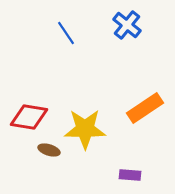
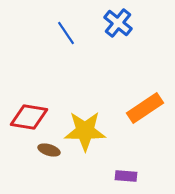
blue cross: moved 9 px left, 2 px up
yellow star: moved 2 px down
purple rectangle: moved 4 px left, 1 px down
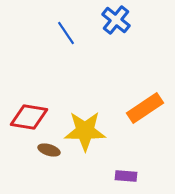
blue cross: moved 2 px left, 3 px up
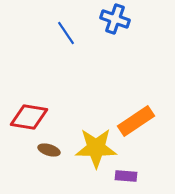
blue cross: moved 1 px left, 1 px up; rotated 20 degrees counterclockwise
orange rectangle: moved 9 px left, 13 px down
yellow star: moved 11 px right, 17 px down
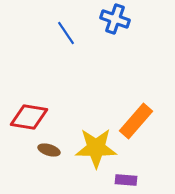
orange rectangle: rotated 15 degrees counterclockwise
purple rectangle: moved 4 px down
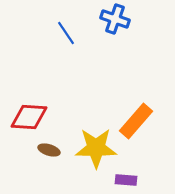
red diamond: rotated 6 degrees counterclockwise
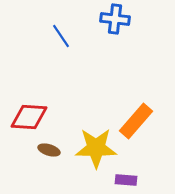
blue cross: rotated 12 degrees counterclockwise
blue line: moved 5 px left, 3 px down
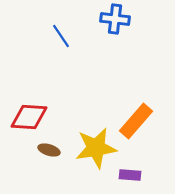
yellow star: rotated 9 degrees counterclockwise
purple rectangle: moved 4 px right, 5 px up
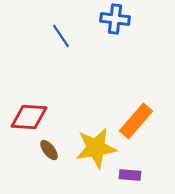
brown ellipse: rotated 35 degrees clockwise
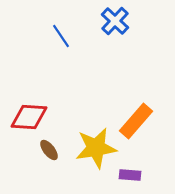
blue cross: moved 2 px down; rotated 36 degrees clockwise
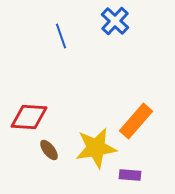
blue line: rotated 15 degrees clockwise
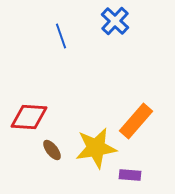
brown ellipse: moved 3 px right
